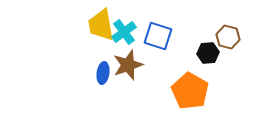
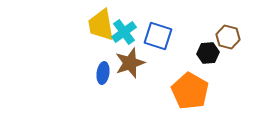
brown star: moved 2 px right, 2 px up
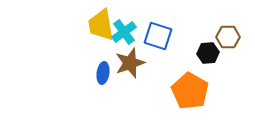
brown hexagon: rotated 15 degrees counterclockwise
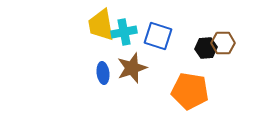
cyan cross: rotated 25 degrees clockwise
brown hexagon: moved 5 px left, 6 px down
black hexagon: moved 2 px left, 5 px up
brown star: moved 2 px right, 5 px down
blue ellipse: rotated 15 degrees counterclockwise
orange pentagon: rotated 21 degrees counterclockwise
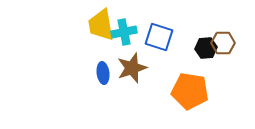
blue square: moved 1 px right, 1 px down
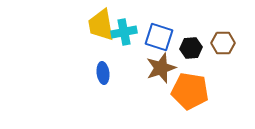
black hexagon: moved 15 px left
brown star: moved 29 px right
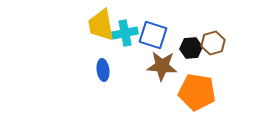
cyan cross: moved 1 px right, 1 px down
blue square: moved 6 px left, 2 px up
brown hexagon: moved 10 px left; rotated 15 degrees counterclockwise
brown star: moved 1 px right, 2 px up; rotated 24 degrees clockwise
blue ellipse: moved 3 px up
orange pentagon: moved 7 px right, 1 px down
